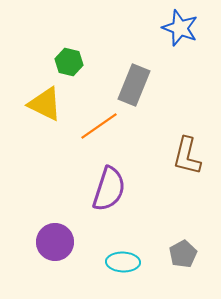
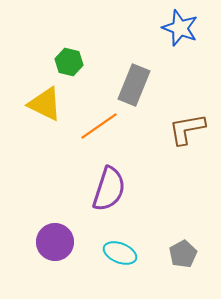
brown L-shape: moved 27 px up; rotated 66 degrees clockwise
cyan ellipse: moved 3 px left, 9 px up; rotated 20 degrees clockwise
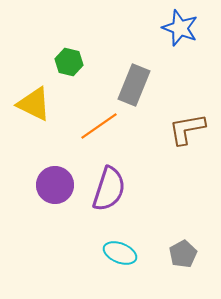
yellow triangle: moved 11 px left
purple circle: moved 57 px up
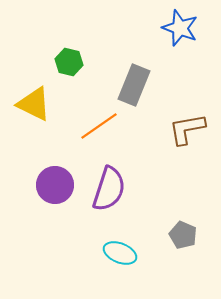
gray pentagon: moved 19 px up; rotated 20 degrees counterclockwise
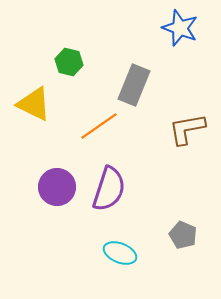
purple circle: moved 2 px right, 2 px down
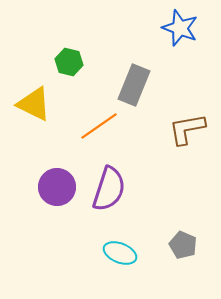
gray pentagon: moved 10 px down
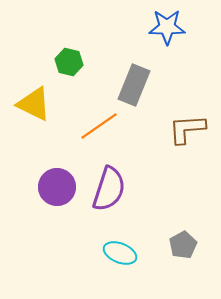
blue star: moved 13 px left, 1 px up; rotated 21 degrees counterclockwise
brown L-shape: rotated 6 degrees clockwise
gray pentagon: rotated 20 degrees clockwise
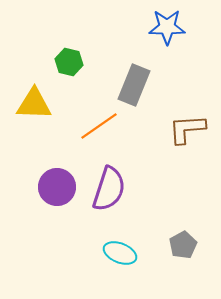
yellow triangle: rotated 24 degrees counterclockwise
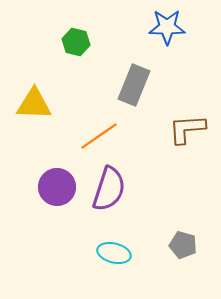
green hexagon: moved 7 px right, 20 px up
orange line: moved 10 px down
gray pentagon: rotated 28 degrees counterclockwise
cyan ellipse: moved 6 px left; rotated 8 degrees counterclockwise
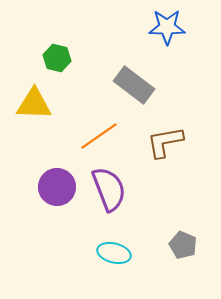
green hexagon: moved 19 px left, 16 px down
gray rectangle: rotated 75 degrees counterclockwise
brown L-shape: moved 22 px left, 13 px down; rotated 6 degrees counterclockwise
purple semicircle: rotated 39 degrees counterclockwise
gray pentagon: rotated 8 degrees clockwise
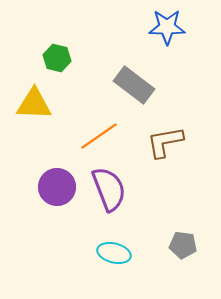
gray pentagon: rotated 16 degrees counterclockwise
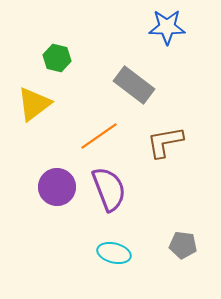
yellow triangle: rotated 39 degrees counterclockwise
